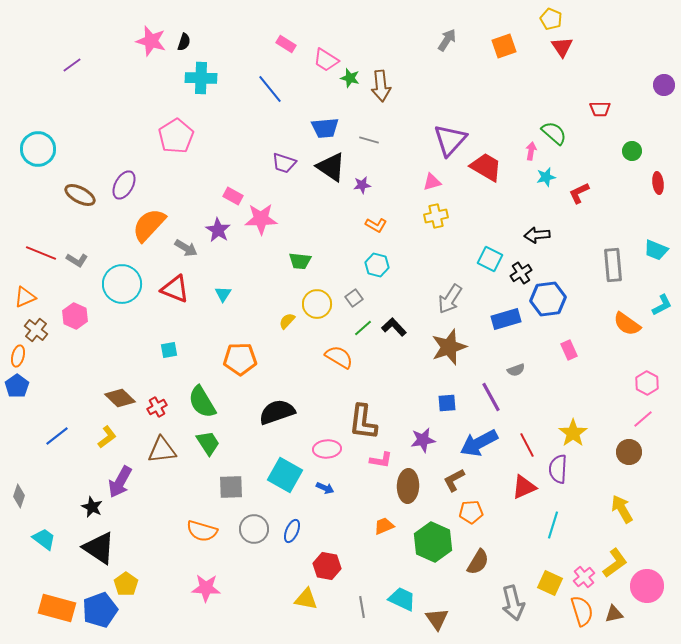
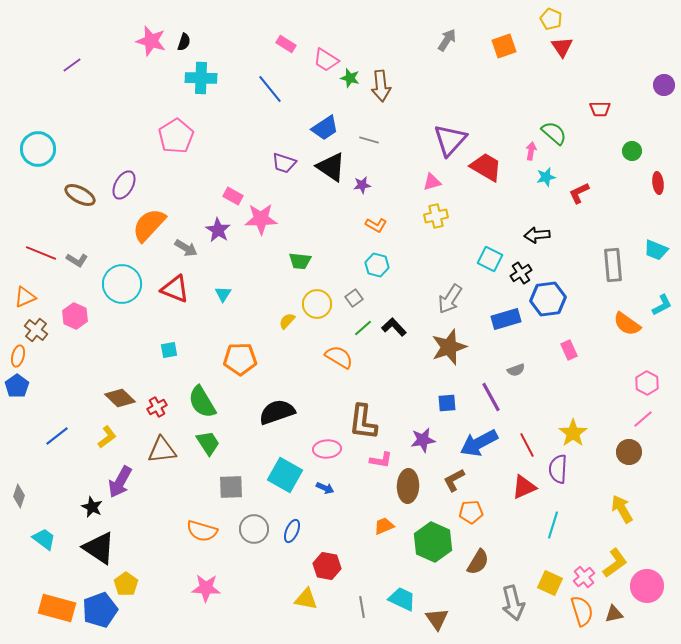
blue trapezoid at (325, 128): rotated 28 degrees counterclockwise
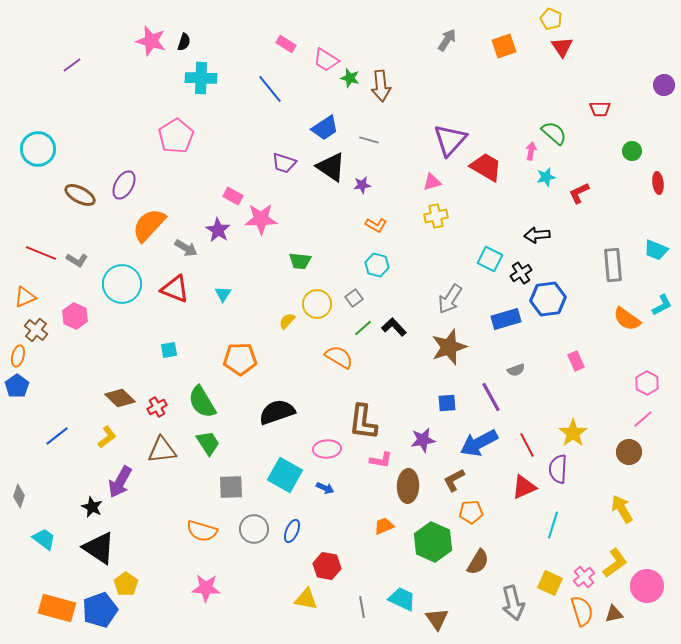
orange semicircle at (627, 324): moved 5 px up
pink rectangle at (569, 350): moved 7 px right, 11 px down
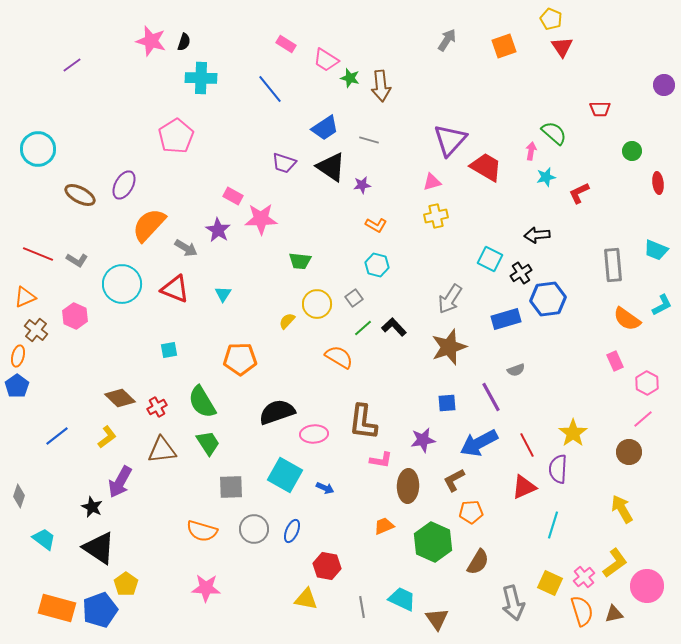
red line at (41, 253): moved 3 px left, 1 px down
pink rectangle at (576, 361): moved 39 px right
pink ellipse at (327, 449): moved 13 px left, 15 px up
